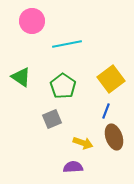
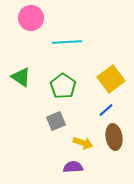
pink circle: moved 1 px left, 3 px up
cyan line: moved 2 px up; rotated 8 degrees clockwise
blue line: moved 1 px up; rotated 28 degrees clockwise
gray square: moved 4 px right, 2 px down
brown ellipse: rotated 10 degrees clockwise
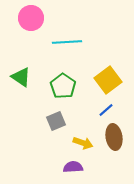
yellow square: moved 3 px left, 1 px down
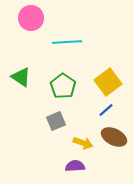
yellow square: moved 2 px down
brown ellipse: rotated 55 degrees counterclockwise
purple semicircle: moved 2 px right, 1 px up
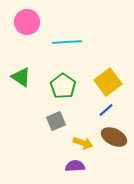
pink circle: moved 4 px left, 4 px down
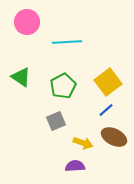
green pentagon: rotated 10 degrees clockwise
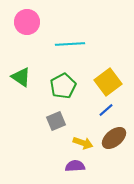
cyan line: moved 3 px right, 2 px down
brown ellipse: moved 1 px down; rotated 65 degrees counterclockwise
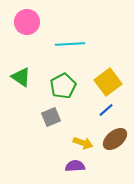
gray square: moved 5 px left, 4 px up
brown ellipse: moved 1 px right, 1 px down
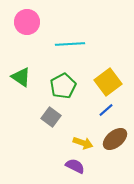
gray square: rotated 30 degrees counterclockwise
purple semicircle: rotated 30 degrees clockwise
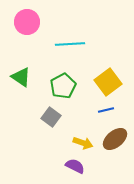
blue line: rotated 28 degrees clockwise
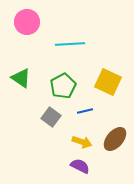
green triangle: moved 1 px down
yellow square: rotated 28 degrees counterclockwise
blue line: moved 21 px left, 1 px down
brown ellipse: rotated 10 degrees counterclockwise
yellow arrow: moved 1 px left, 1 px up
purple semicircle: moved 5 px right
